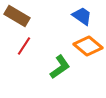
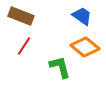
brown rectangle: moved 4 px right; rotated 10 degrees counterclockwise
orange diamond: moved 3 px left, 1 px down
green L-shape: rotated 70 degrees counterclockwise
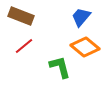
blue trapezoid: moved 1 px left, 1 px down; rotated 85 degrees counterclockwise
red line: rotated 18 degrees clockwise
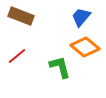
red line: moved 7 px left, 10 px down
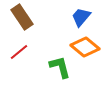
brown rectangle: moved 1 px right, 1 px down; rotated 35 degrees clockwise
red line: moved 2 px right, 4 px up
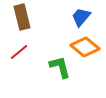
brown rectangle: rotated 20 degrees clockwise
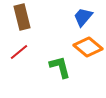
blue trapezoid: moved 2 px right
orange diamond: moved 3 px right
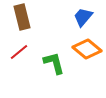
orange diamond: moved 1 px left, 2 px down
green L-shape: moved 6 px left, 4 px up
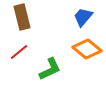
green L-shape: moved 4 px left, 6 px down; rotated 80 degrees clockwise
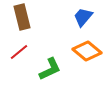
orange diamond: moved 2 px down
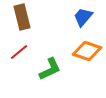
orange diamond: rotated 20 degrees counterclockwise
